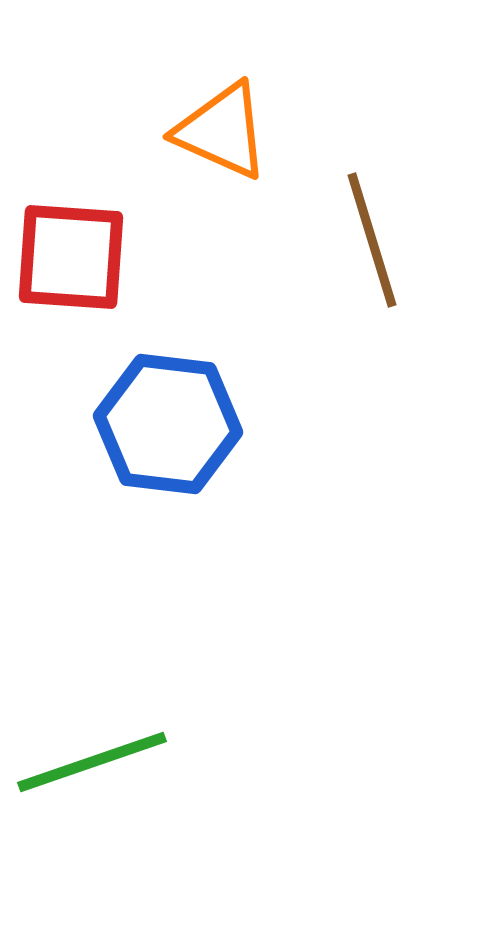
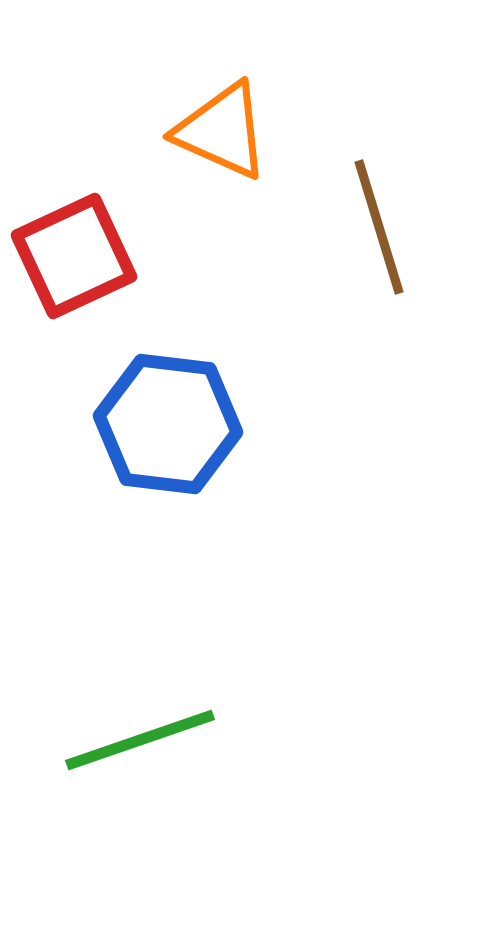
brown line: moved 7 px right, 13 px up
red square: moved 3 px right, 1 px up; rotated 29 degrees counterclockwise
green line: moved 48 px right, 22 px up
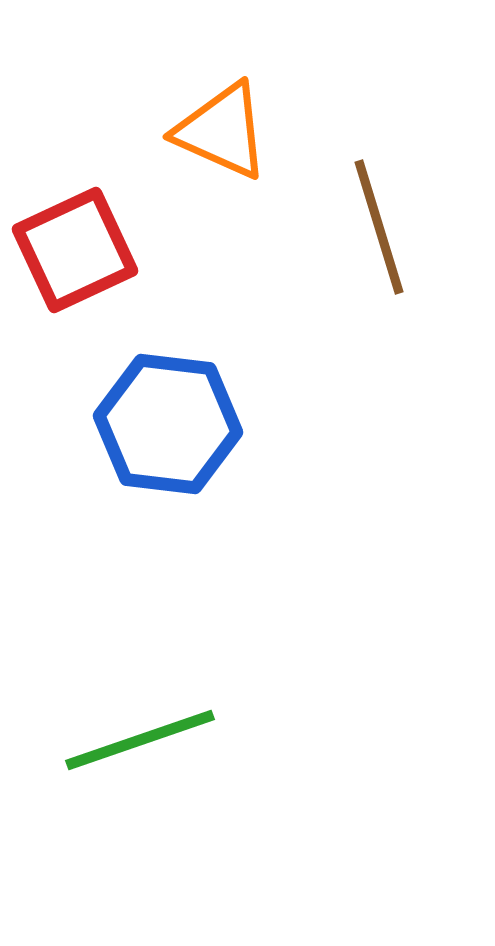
red square: moved 1 px right, 6 px up
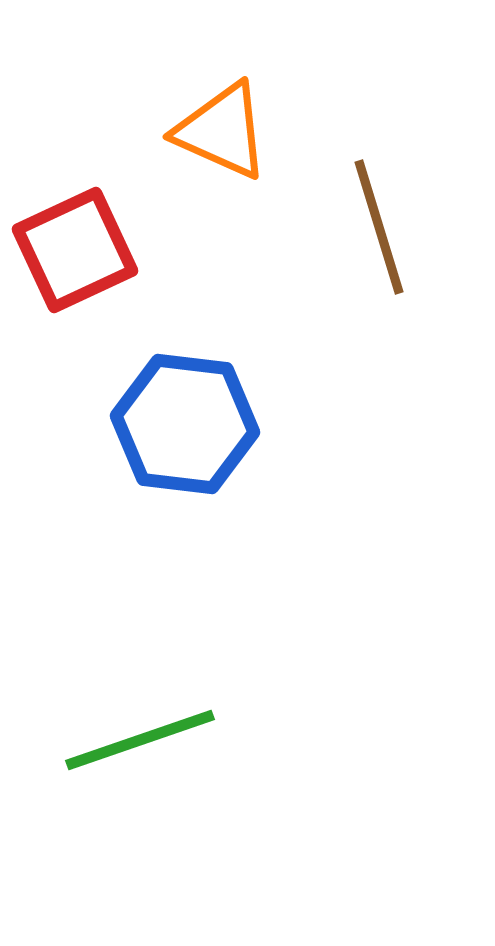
blue hexagon: moved 17 px right
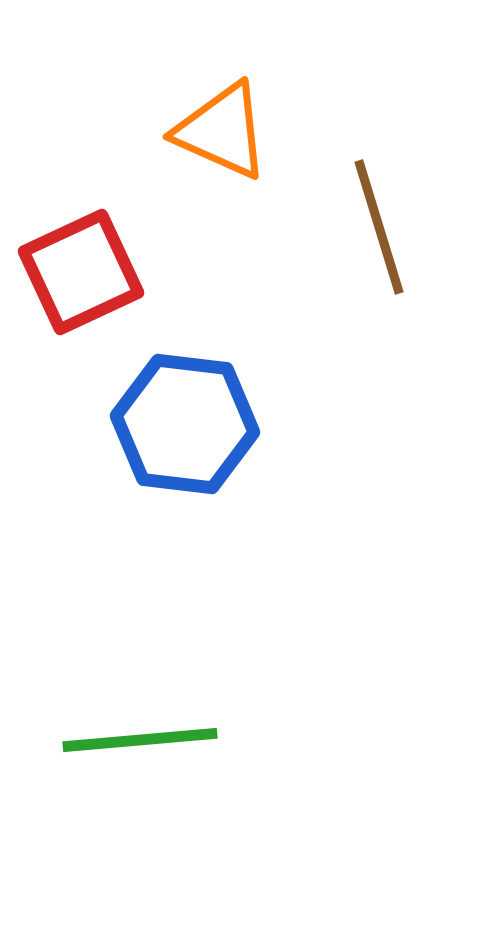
red square: moved 6 px right, 22 px down
green line: rotated 14 degrees clockwise
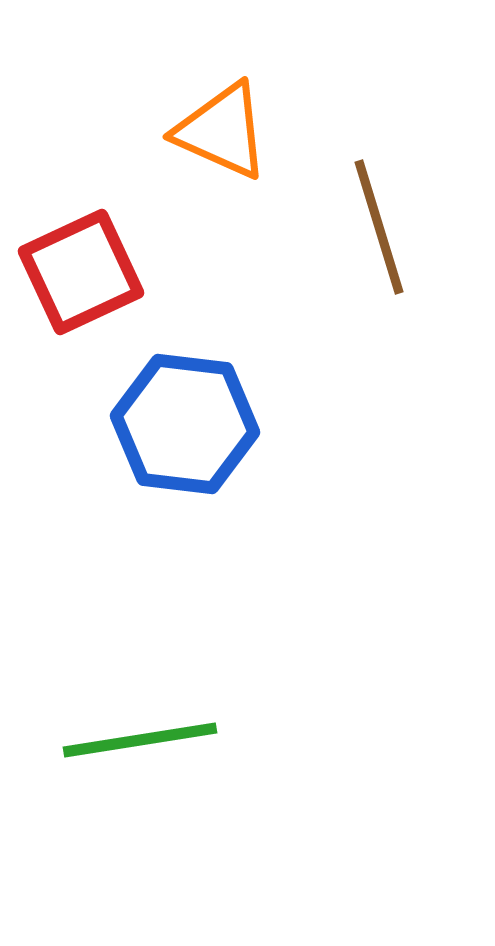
green line: rotated 4 degrees counterclockwise
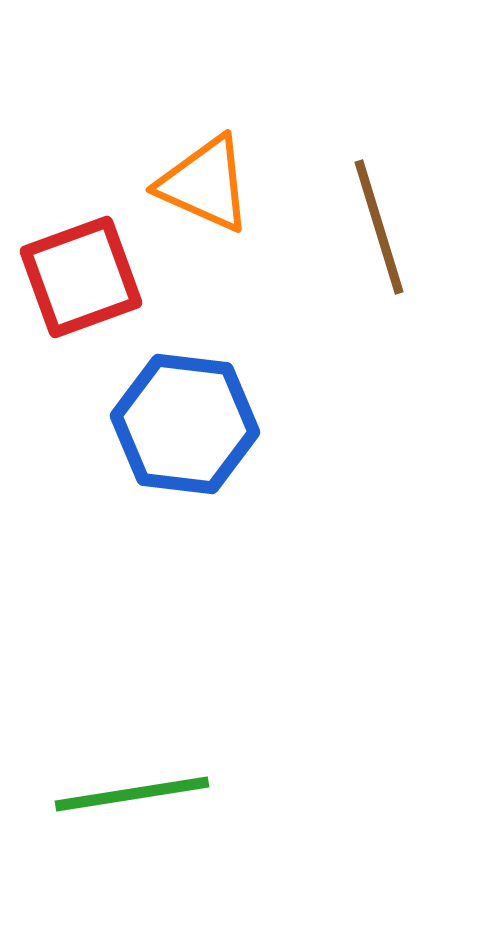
orange triangle: moved 17 px left, 53 px down
red square: moved 5 px down; rotated 5 degrees clockwise
green line: moved 8 px left, 54 px down
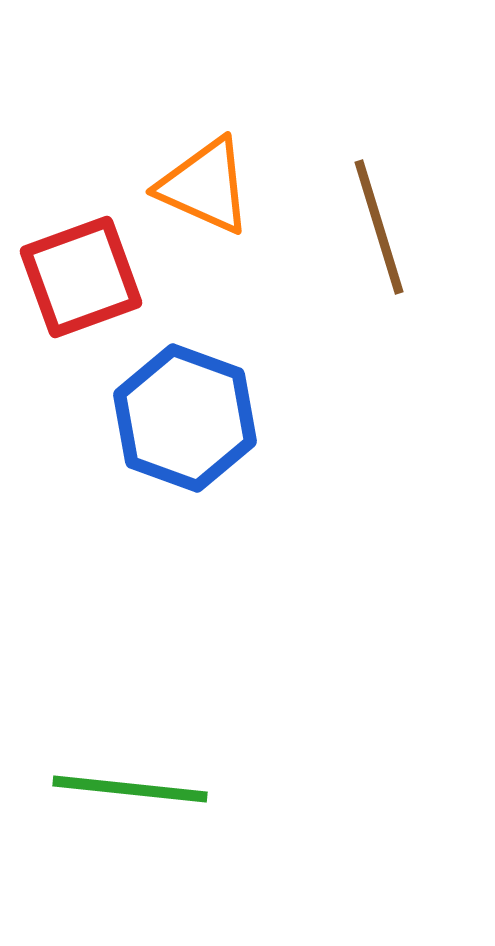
orange triangle: moved 2 px down
blue hexagon: moved 6 px up; rotated 13 degrees clockwise
green line: moved 2 px left, 5 px up; rotated 15 degrees clockwise
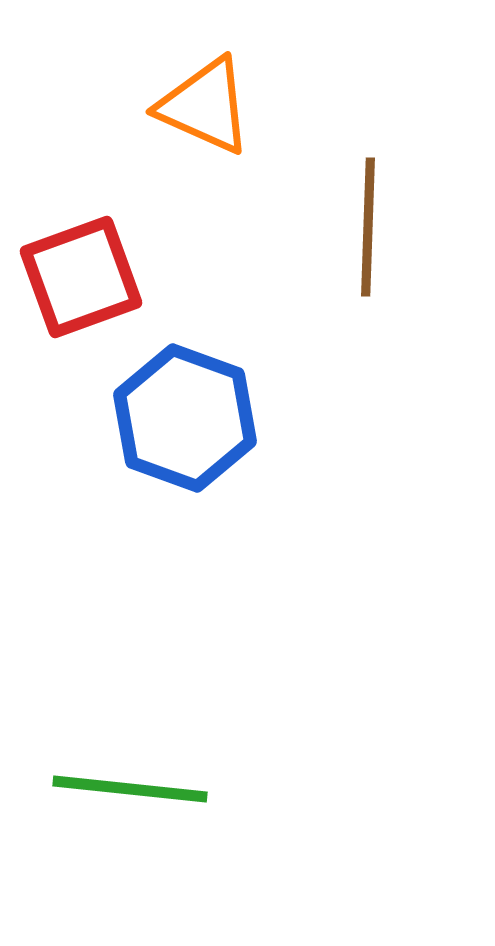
orange triangle: moved 80 px up
brown line: moved 11 px left; rotated 19 degrees clockwise
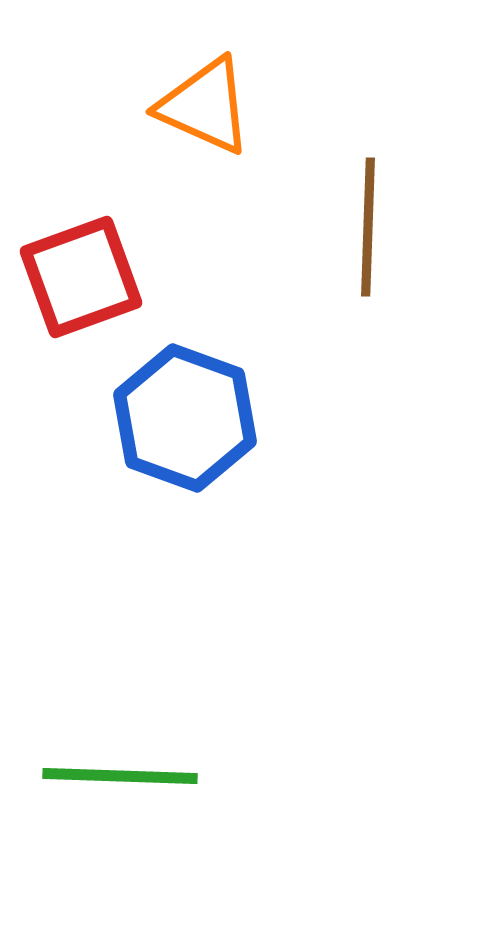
green line: moved 10 px left, 13 px up; rotated 4 degrees counterclockwise
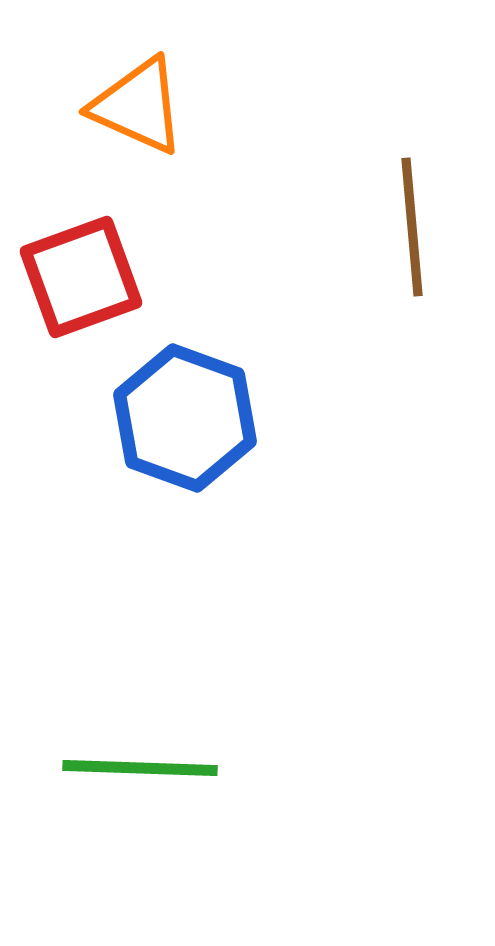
orange triangle: moved 67 px left
brown line: moved 44 px right; rotated 7 degrees counterclockwise
green line: moved 20 px right, 8 px up
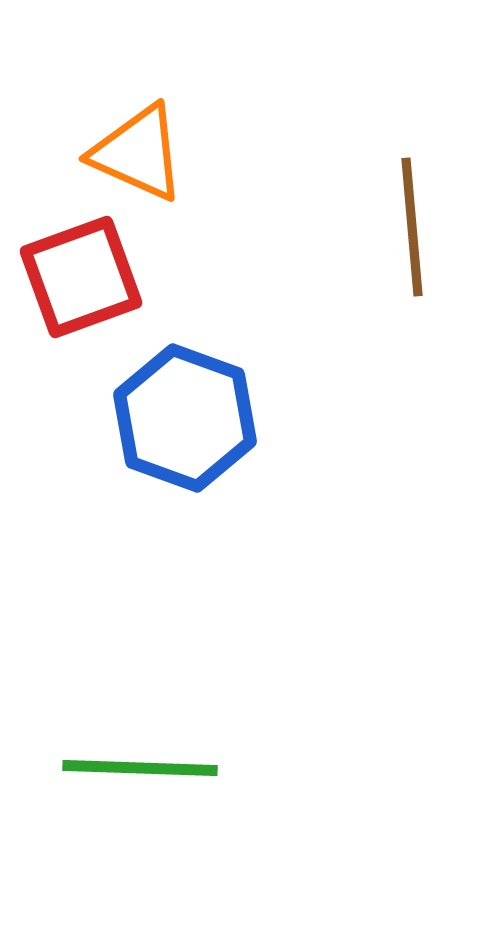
orange triangle: moved 47 px down
